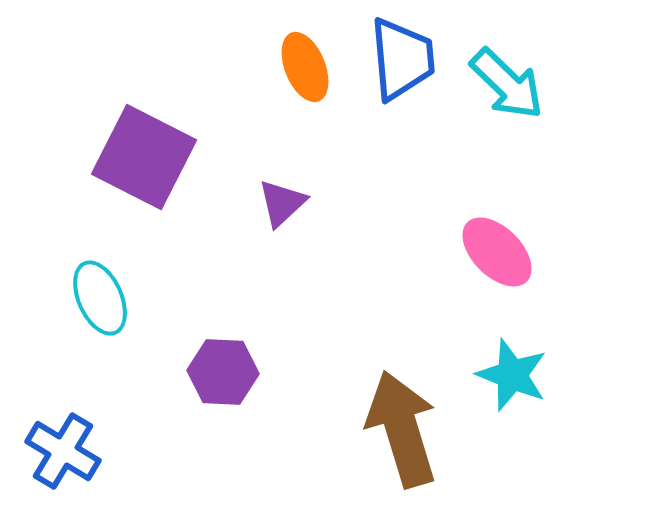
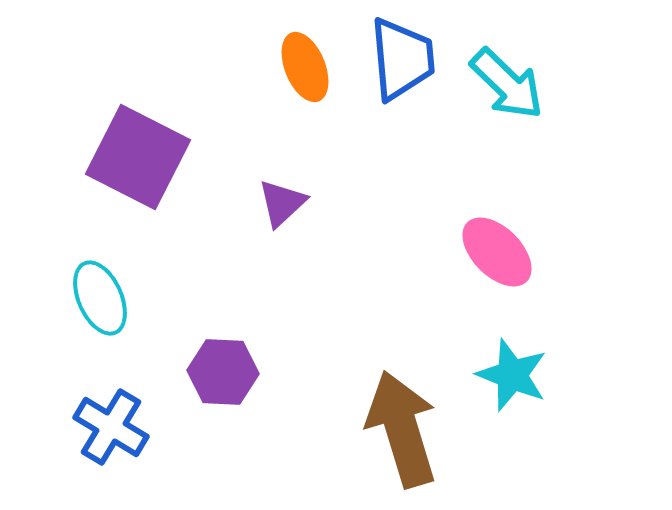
purple square: moved 6 px left
blue cross: moved 48 px right, 24 px up
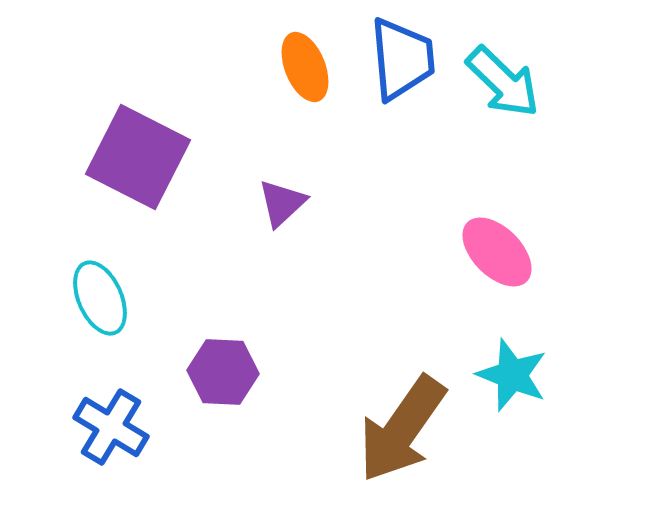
cyan arrow: moved 4 px left, 2 px up
brown arrow: rotated 128 degrees counterclockwise
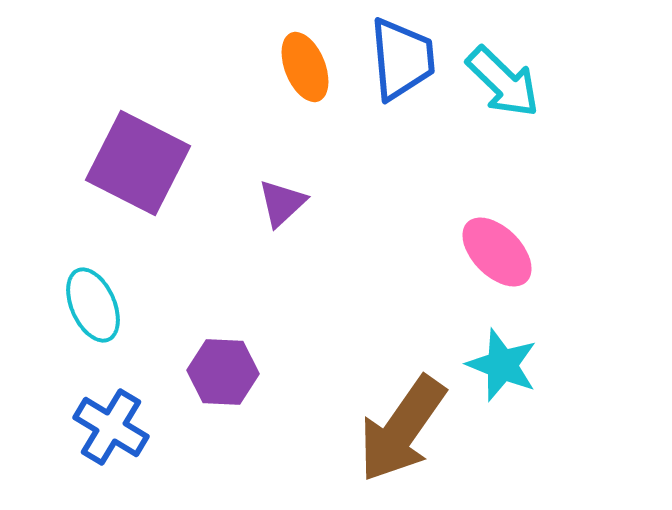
purple square: moved 6 px down
cyan ellipse: moved 7 px left, 7 px down
cyan star: moved 10 px left, 10 px up
